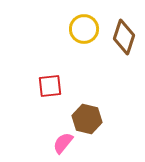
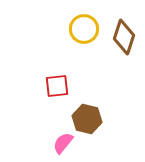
red square: moved 7 px right
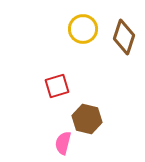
yellow circle: moved 1 px left
red square: rotated 10 degrees counterclockwise
pink semicircle: rotated 25 degrees counterclockwise
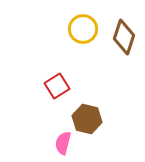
red square: rotated 15 degrees counterclockwise
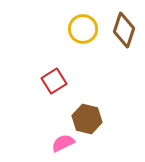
brown diamond: moved 7 px up
red square: moved 3 px left, 5 px up
pink semicircle: rotated 50 degrees clockwise
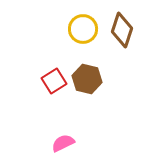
brown diamond: moved 2 px left
brown hexagon: moved 40 px up
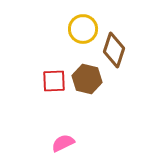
brown diamond: moved 8 px left, 20 px down
red square: rotated 30 degrees clockwise
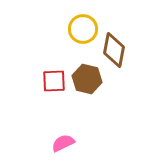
brown diamond: rotated 8 degrees counterclockwise
